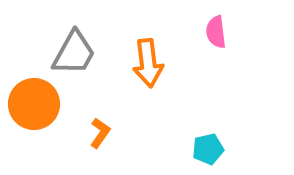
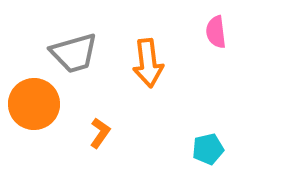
gray trapezoid: rotated 45 degrees clockwise
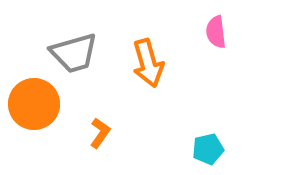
orange arrow: rotated 9 degrees counterclockwise
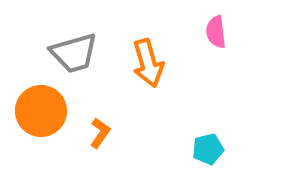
orange circle: moved 7 px right, 7 px down
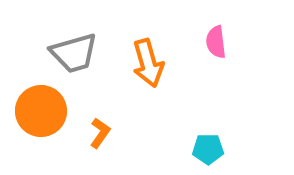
pink semicircle: moved 10 px down
cyan pentagon: rotated 12 degrees clockwise
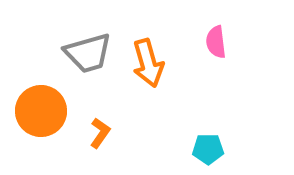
gray trapezoid: moved 14 px right
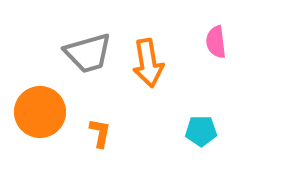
orange arrow: rotated 6 degrees clockwise
orange circle: moved 1 px left, 1 px down
orange L-shape: rotated 24 degrees counterclockwise
cyan pentagon: moved 7 px left, 18 px up
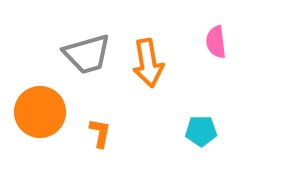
gray trapezoid: moved 1 px left, 1 px down
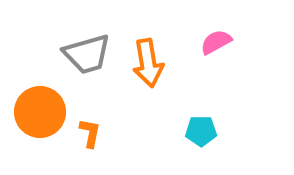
pink semicircle: rotated 68 degrees clockwise
orange L-shape: moved 10 px left
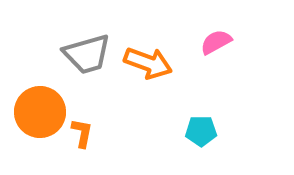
orange arrow: rotated 60 degrees counterclockwise
orange L-shape: moved 8 px left
